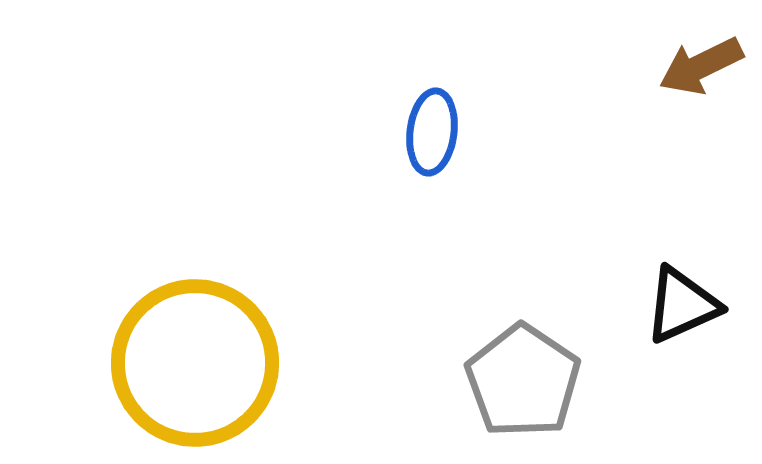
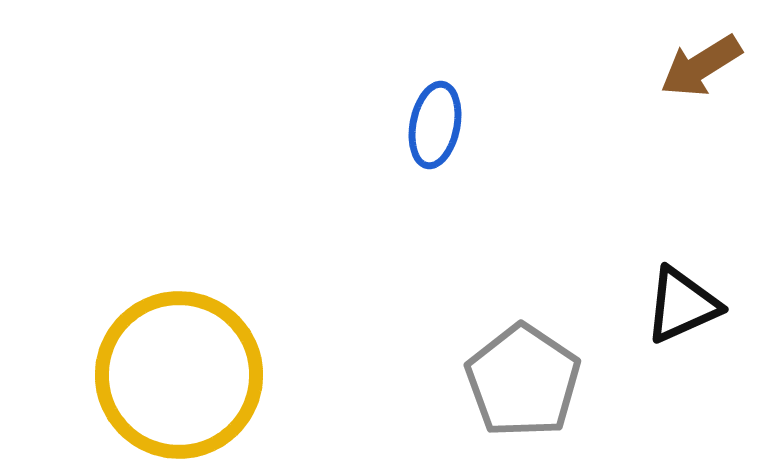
brown arrow: rotated 6 degrees counterclockwise
blue ellipse: moved 3 px right, 7 px up; rotated 4 degrees clockwise
yellow circle: moved 16 px left, 12 px down
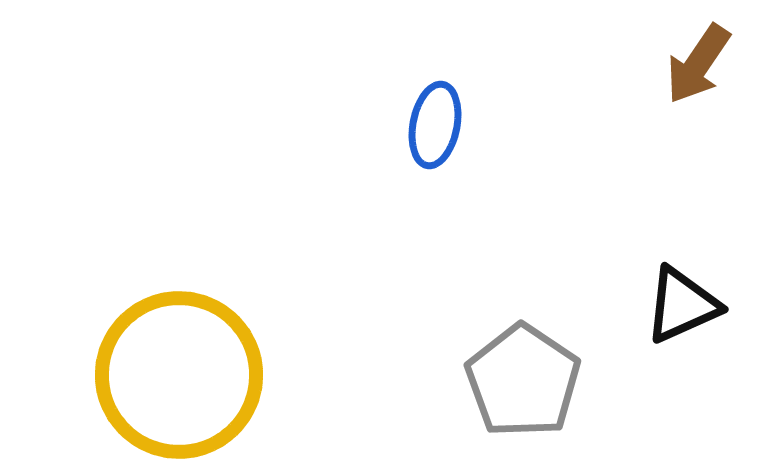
brown arrow: moved 3 px left, 2 px up; rotated 24 degrees counterclockwise
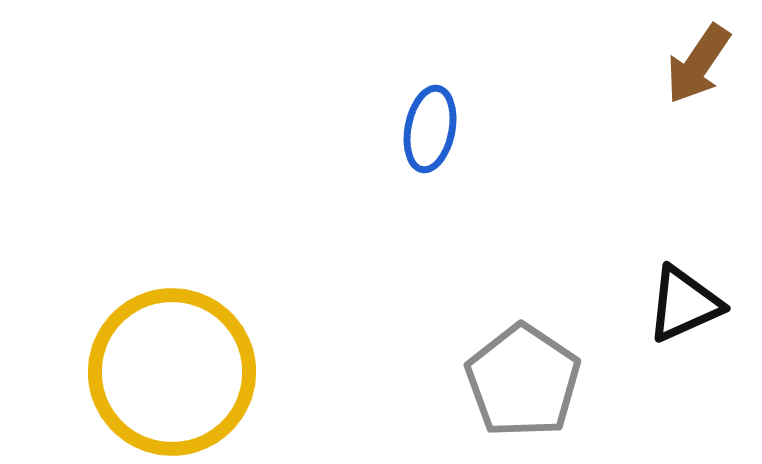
blue ellipse: moved 5 px left, 4 px down
black triangle: moved 2 px right, 1 px up
yellow circle: moved 7 px left, 3 px up
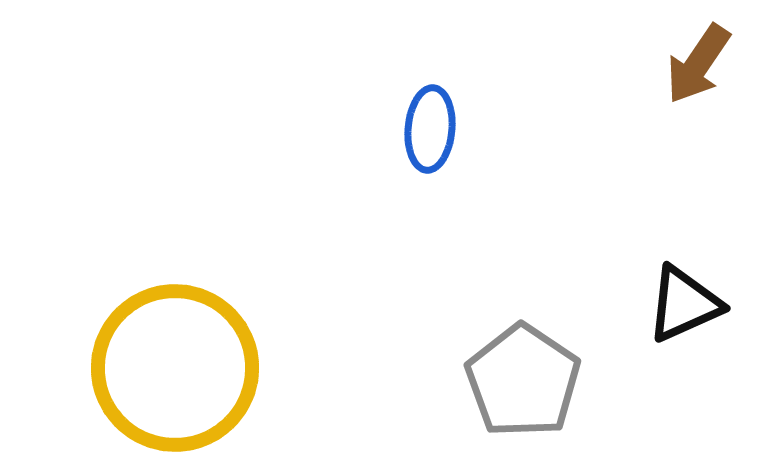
blue ellipse: rotated 6 degrees counterclockwise
yellow circle: moved 3 px right, 4 px up
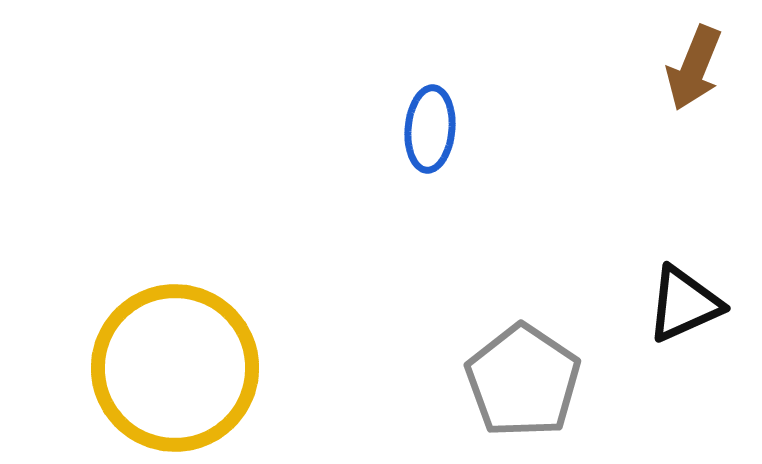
brown arrow: moved 4 px left, 4 px down; rotated 12 degrees counterclockwise
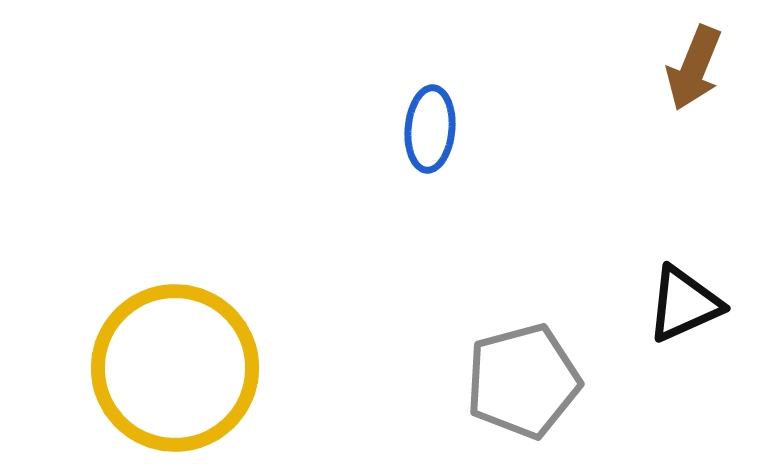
gray pentagon: rotated 23 degrees clockwise
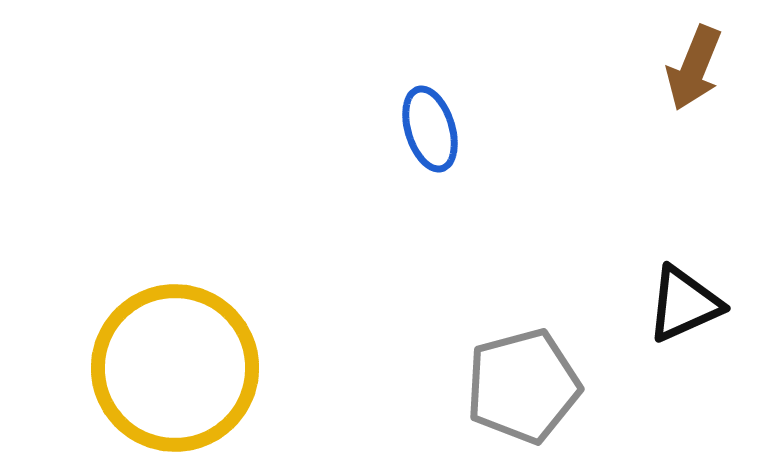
blue ellipse: rotated 22 degrees counterclockwise
gray pentagon: moved 5 px down
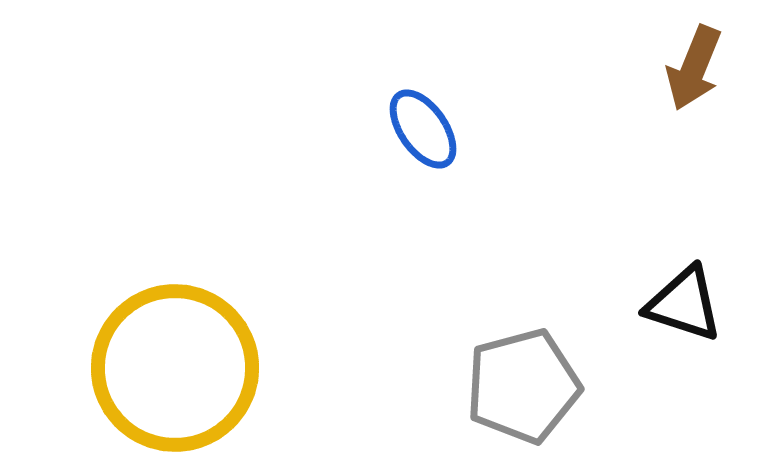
blue ellipse: moved 7 px left; rotated 18 degrees counterclockwise
black triangle: rotated 42 degrees clockwise
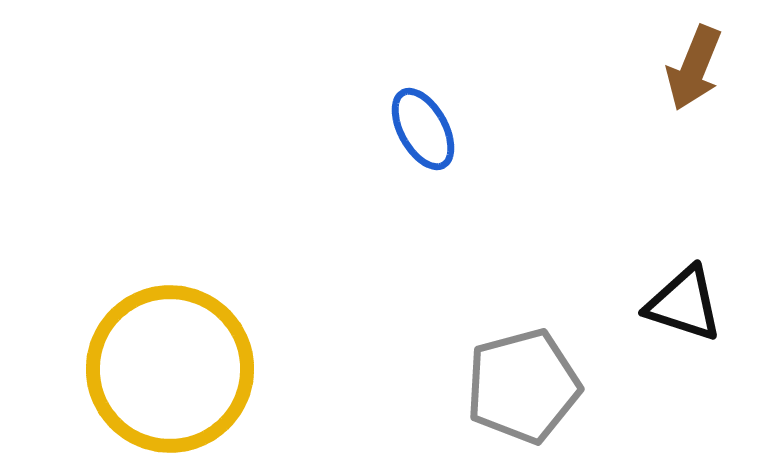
blue ellipse: rotated 6 degrees clockwise
yellow circle: moved 5 px left, 1 px down
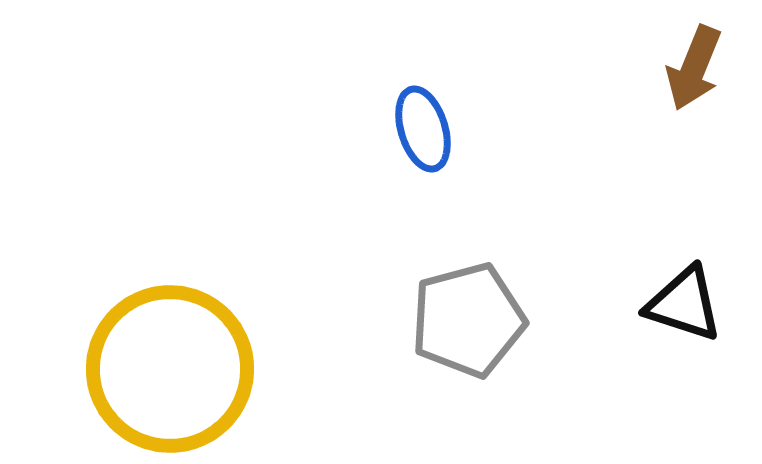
blue ellipse: rotated 12 degrees clockwise
gray pentagon: moved 55 px left, 66 px up
